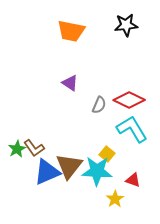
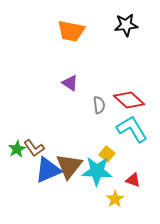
red diamond: rotated 16 degrees clockwise
gray semicircle: rotated 30 degrees counterclockwise
blue triangle: moved 1 px right, 2 px up
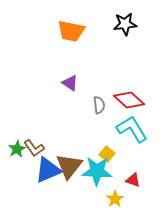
black star: moved 1 px left, 1 px up
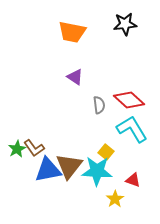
orange trapezoid: moved 1 px right, 1 px down
purple triangle: moved 5 px right, 6 px up
yellow square: moved 1 px left, 2 px up
blue triangle: rotated 12 degrees clockwise
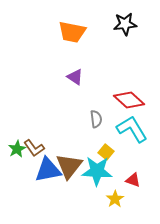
gray semicircle: moved 3 px left, 14 px down
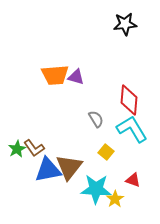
orange trapezoid: moved 17 px left, 43 px down; rotated 16 degrees counterclockwise
purple triangle: moved 1 px right; rotated 18 degrees counterclockwise
red diamond: rotated 52 degrees clockwise
gray semicircle: rotated 24 degrees counterclockwise
brown triangle: moved 1 px down
cyan star: moved 1 px left, 18 px down
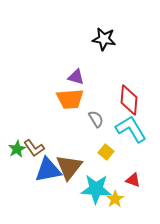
black star: moved 21 px left, 15 px down; rotated 15 degrees clockwise
orange trapezoid: moved 15 px right, 24 px down
cyan L-shape: moved 1 px left
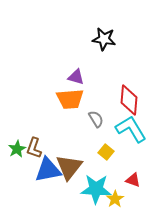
brown L-shape: rotated 55 degrees clockwise
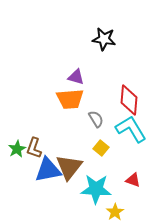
yellow square: moved 5 px left, 4 px up
yellow star: moved 13 px down
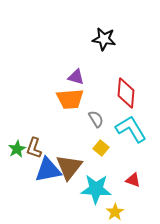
red diamond: moved 3 px left, 7 px up
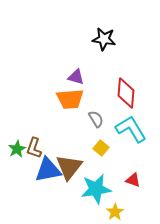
cyan star: rotated 12 degrees counterclockwise
